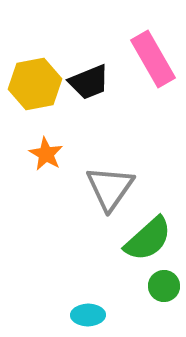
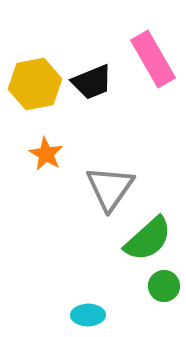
black trapezoid: moved 3 px right
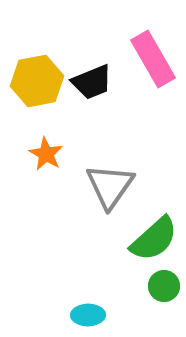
yellow hexagon: moved 2 px right, 3 px up
gray triangle: moved 2 px up
green semicircle: moved 6 px right
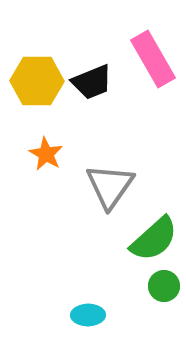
yellow hexagon: rotated 12 degrees clockwise
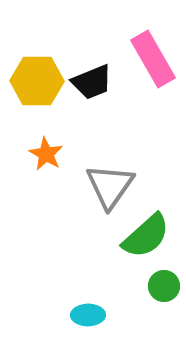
green semicircle: moved 8 px left, 3 px up
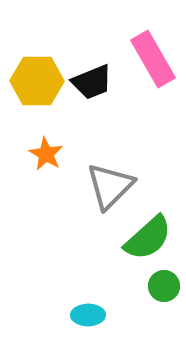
gray triangle: rotated 10 degrees clockwise
green semicircle: moved 2 px right, 2 px down
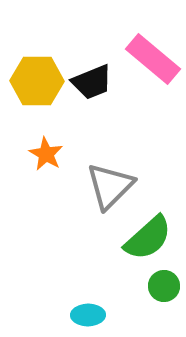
pink rectangle: rotated 20 degrees counterclockwise
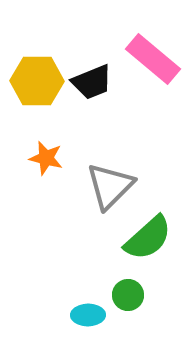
orange star: moved 4 px down; rotated 16 degrees counterclockwise
green circle: moved 36 px left, 9 px down
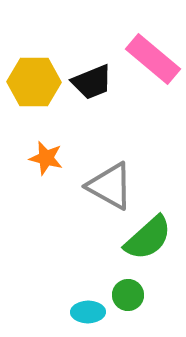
yellow hexagon: moved 3 px left, 1 px down
gray triangle: rotated 46 degrees counterclockwise
cyan ellipse: moved 3 px up
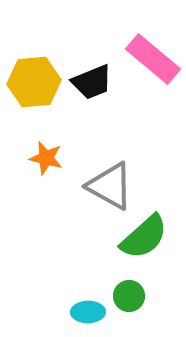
yellow hexagon: rotated 6 degrees counterclockwise
green semicircle: moved 4 px left, 1 px up
green circle: moved 1 px right, 1 px down
